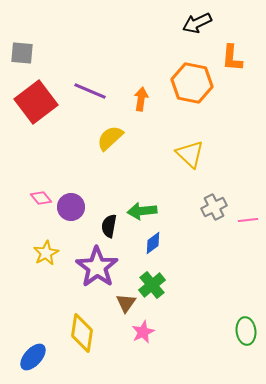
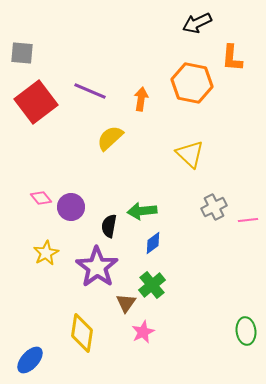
blue ellipse: moved 3 px left, 3 px down
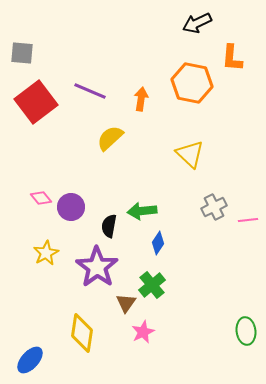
blue diamond: moved 5 px right; rotated 20 degrees counterclockwise
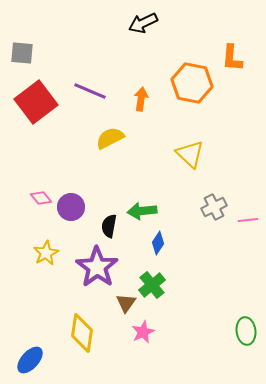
black arrow: moved 54 px left
yellow semicircle: rotated 16 degrees clockwise
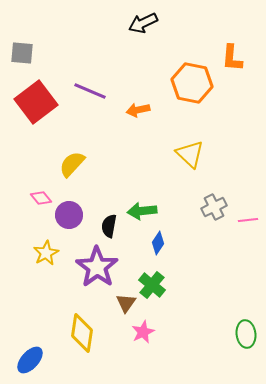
orange arrow: moved 3 px left, 11 px down; rotated 110 degrees counterclockwise
yellow semicircle: moved 38 px left, 26 px down; rotated 20 degrees counterclockwise
purple circle: moved 2 px left, 8 px down
green cross: rotated 12 degrees counterclockwise
green ellipse: moved 3 px down
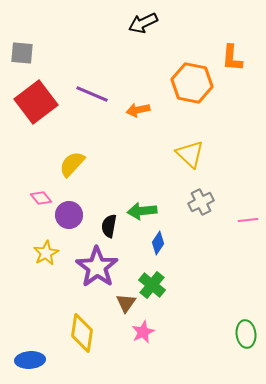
purple line: moved 2 px right, 3 px down
gray cross: moved 13 px left, 5 px up
blue ellipse: rotated 44 degrees clockwise
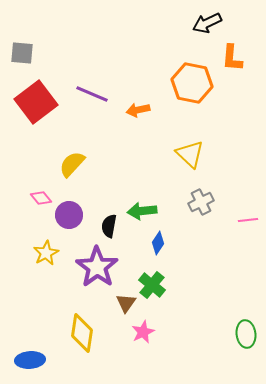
black arrow: moved 64 px right
